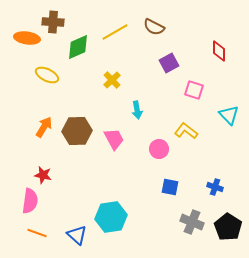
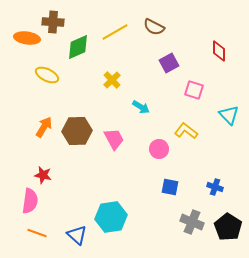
cyan arrow: moved 4 px right, 3 px up; rotated 48 degrees counterclockwise
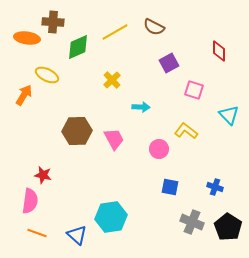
cyan arrow: rotated 30 degrees counterclockwise
orange arrow: moved 20 px left, 32 px up
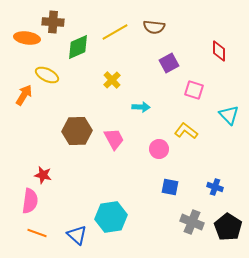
brown semicircle: rotated 20 degrees counterclockwise
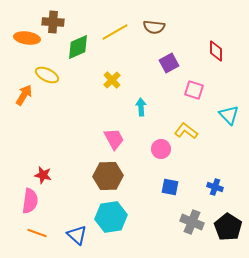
red diamond: moved 3 px left
cyan arrow: rotated 96 degrees counterclockwise
brown hexagon: moved 31 px right, 45 px down
pink circle: moved 2 px right
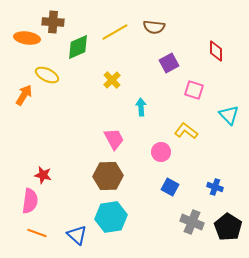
pink circle: moved 3 px down
blue square: rotated 18 degrees clockwise
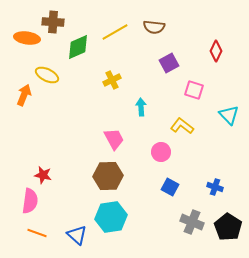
red diamond: rotated 25 degrees clockwise
yellow cross: rotated 18 degrees clockwise
orange arrow: rotated 10 degrees counterclockwise
yellow L-shape: moved 4 px left, 5 px up
